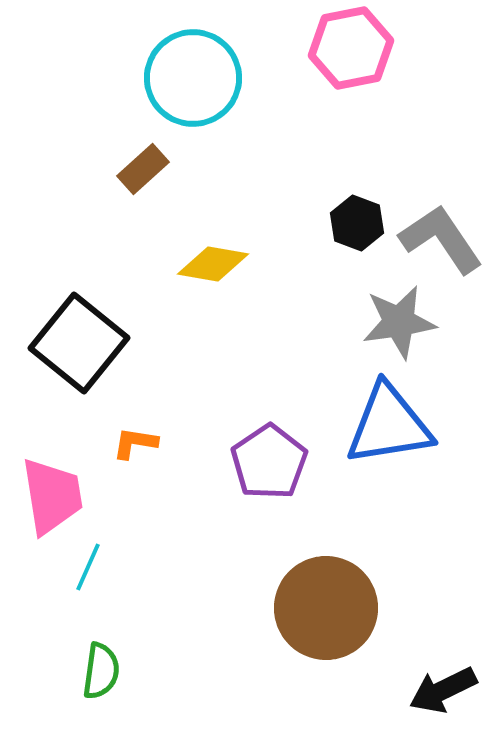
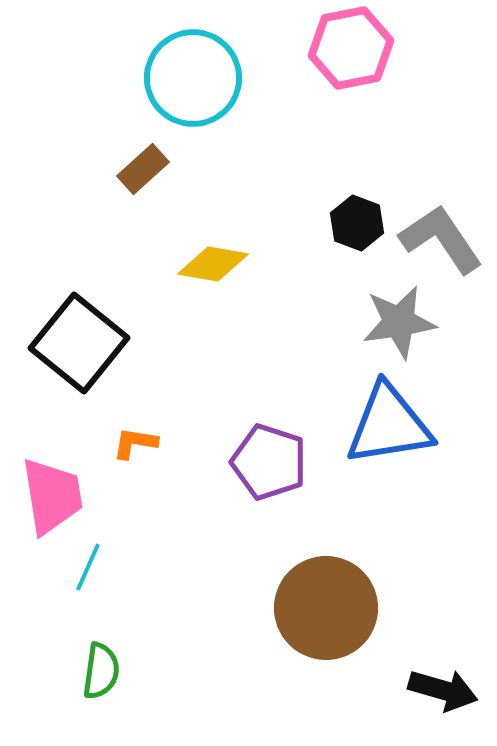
purple pentagon: rotated 20 degrees counterclockwise
black arrow: rotated 138 degrees counterclockwise
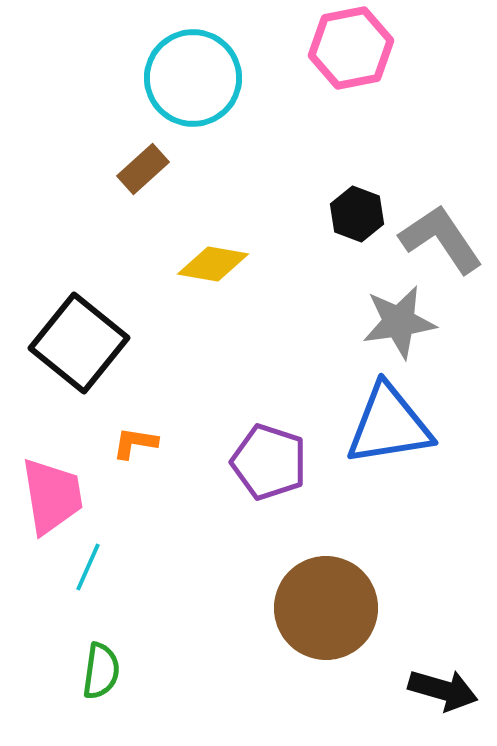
black hexagon: moved 9 px up
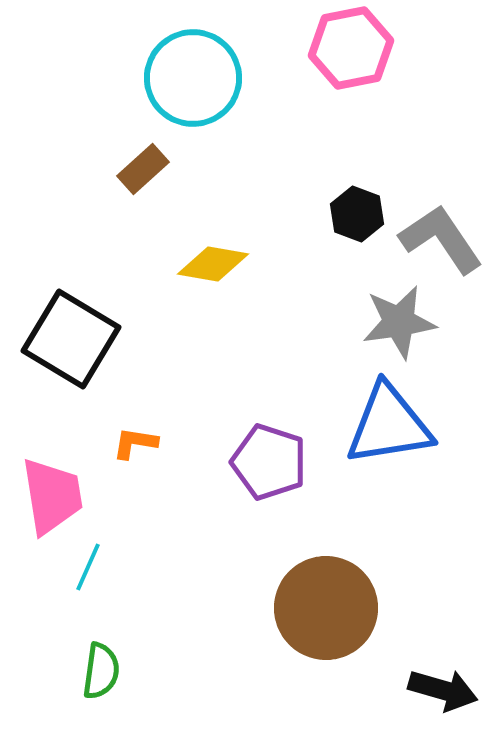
black square: moved 8 px left, 4 px up; rotated 8 degrees counterclockwise
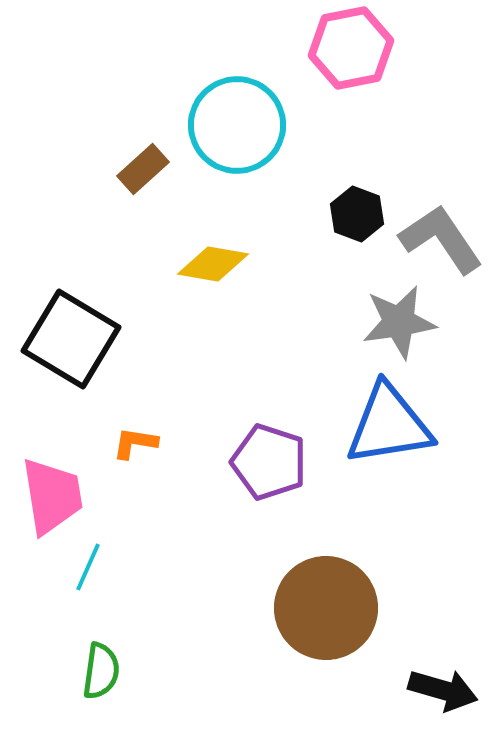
cyan circle: moved 44 px right, 47 px down
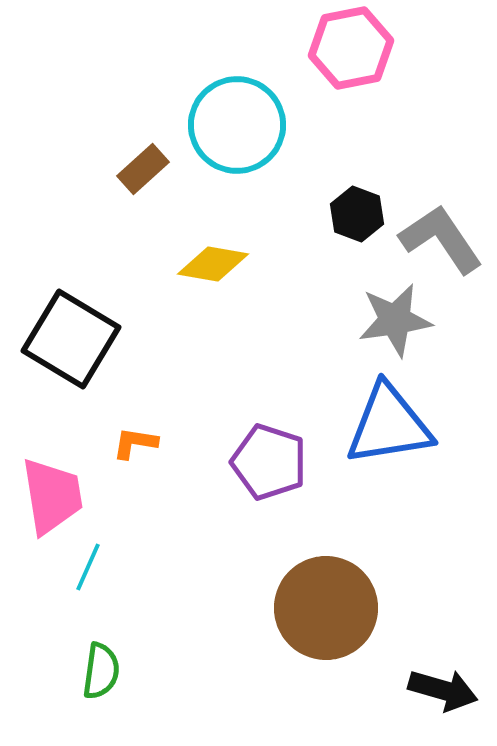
gray star: moved 4 px left, 2 px up
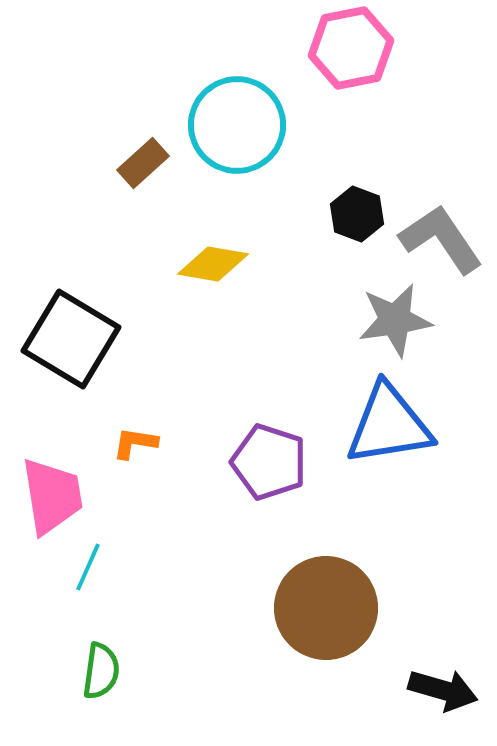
brown rectangle: moved 6 px up
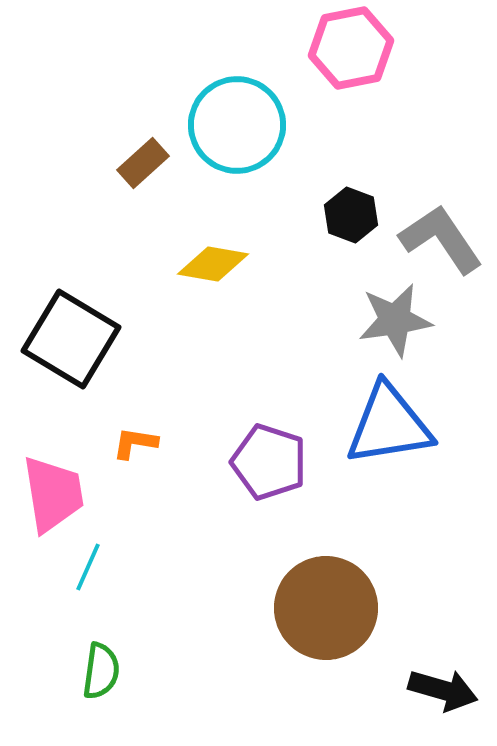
black hexagon: moved 6 px left, 1 px down
pink trapezoid: moved 1 px right, 2 px up
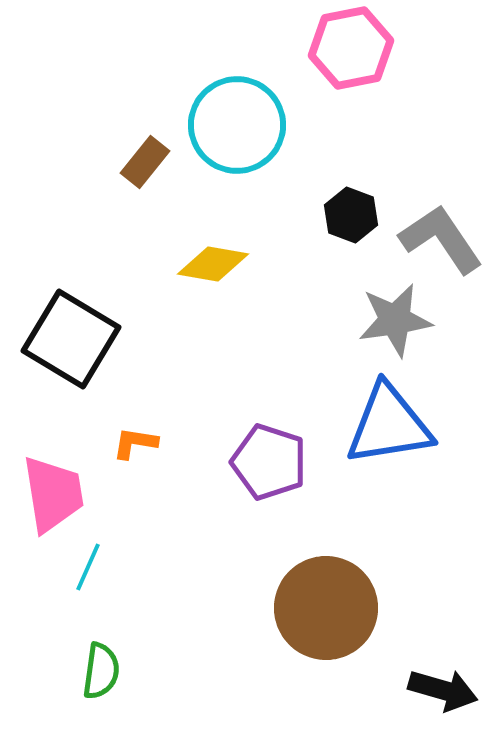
brown rectangle: moved 2 px right, 1 px up; rotated 9 degrees counterclockwise
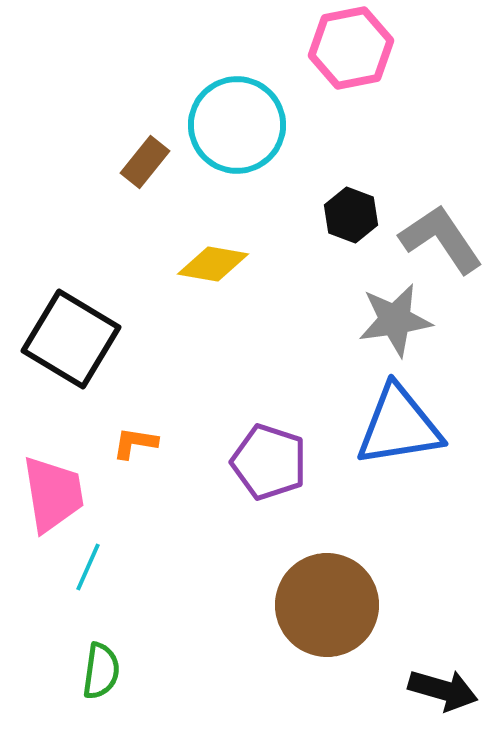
blue triangle: moved 10 px right, 1 px down
brown circle: moved 1 px right, 3 px up
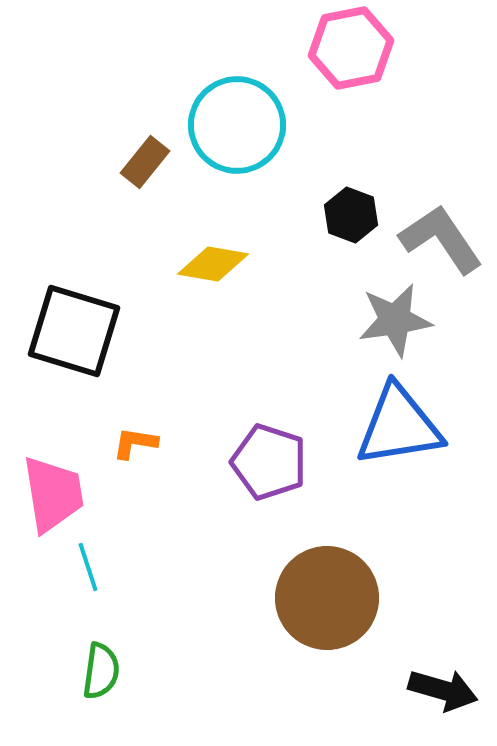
black square: moved 3 px right, 8 px up; rotated 14 degrees counterclockwise
cyan line: rotated 42 degrees counterclockwise
brown circle: moved 7 px up
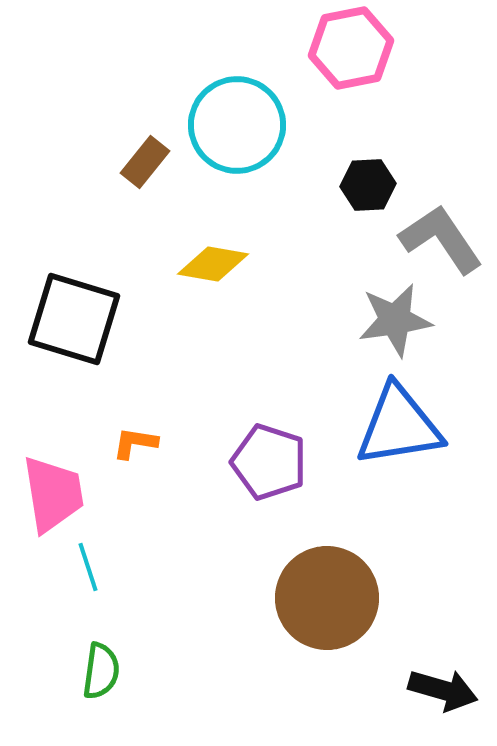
black hexagon: moved 17 px right, 30 px up; rotated 24 degrees counterclockwise
black square: moved 12 px up
